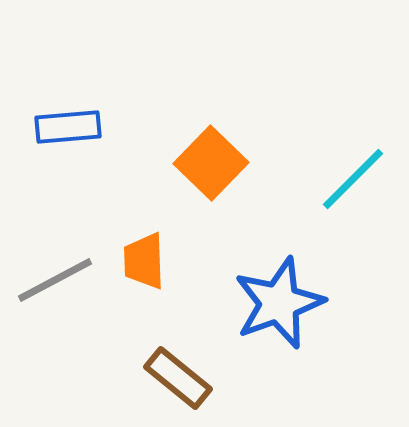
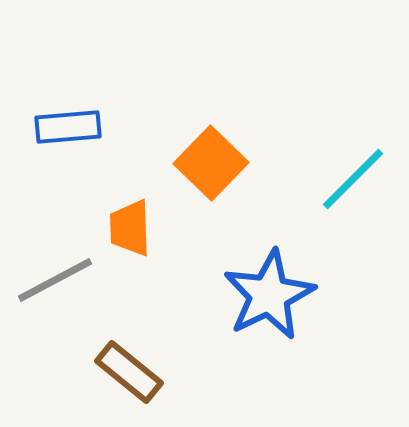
orange trapezoid: moved 14 px left, 33 px up
blue star: moved 10 px left, 8 px up; rotated 6 degrees counterclockwise
brown rectangle: moved 49 px left, 6 px up
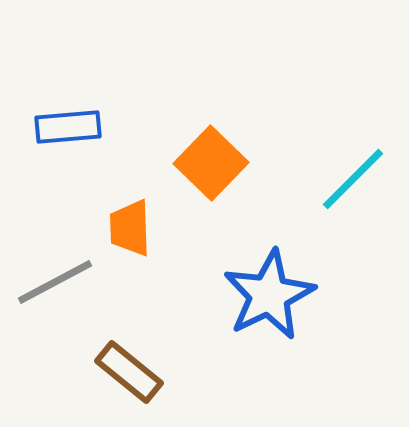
gray line: moved 2 px down
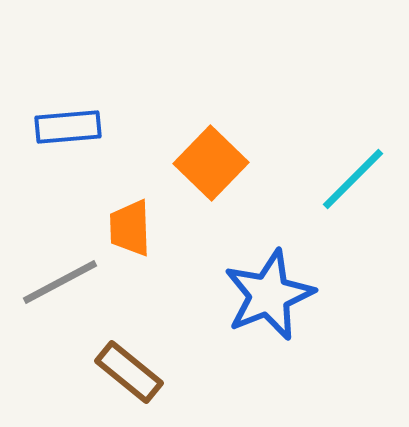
gray line: moved 5 px right
blue star: rotated 4 degrees clockwise
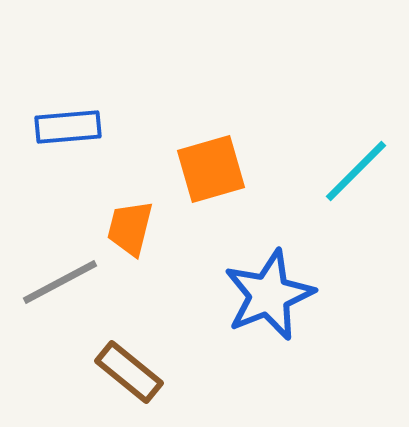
orange square: moved 6 px down; rotated 30 degrees clockwise
cyan line: moved 3 px right, 8 px up
orange trapezoid: rotated 16 degrees clockwise
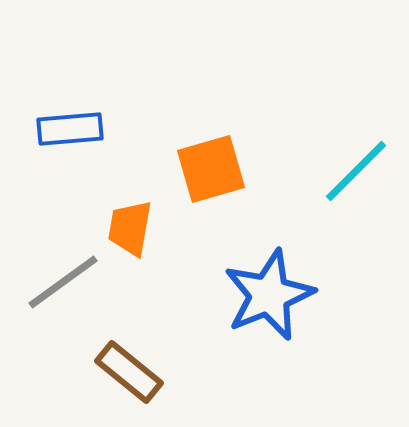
blue rectangle: moved 2 px right, 2 px down
orange trapezoid: rotated 4 degrees counterclockwise
gray line: moved 3 px right; rotated 8 degrees counterclockwise
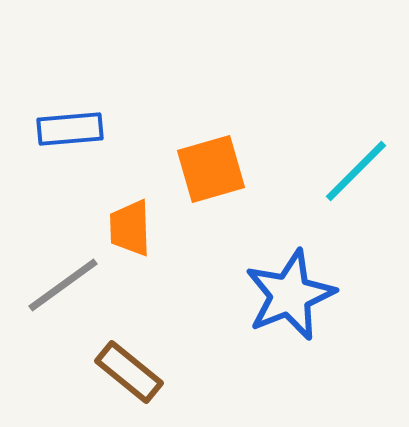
orange trapezoid: rotated 12 degrees counterclockwise
gray line: moved 3 px down
blue star: moved 21 px right
